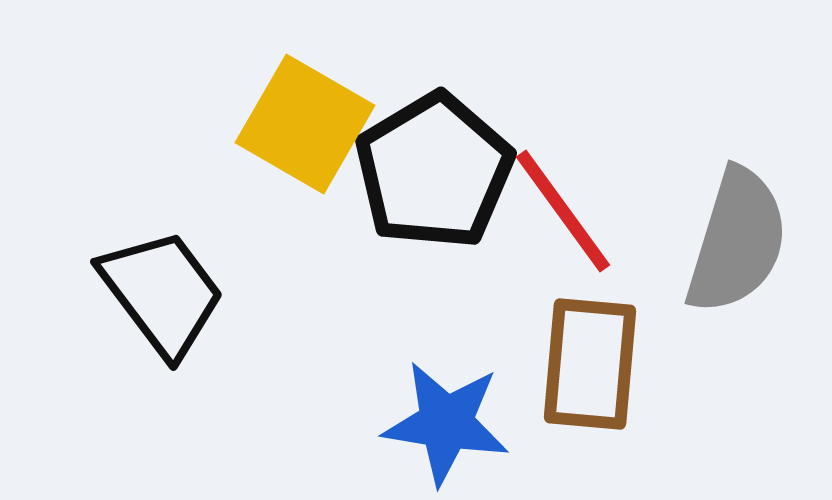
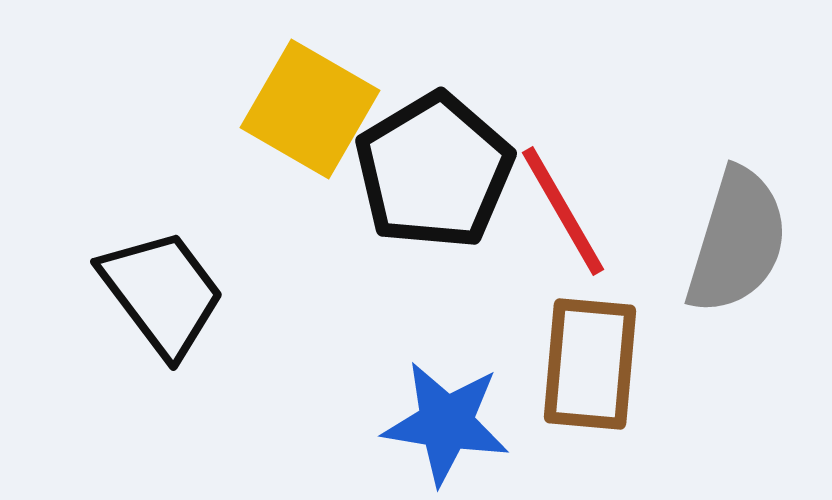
yellow square: moved 5 px right, 15 px up
red line: rotated 6 degrees clockwise
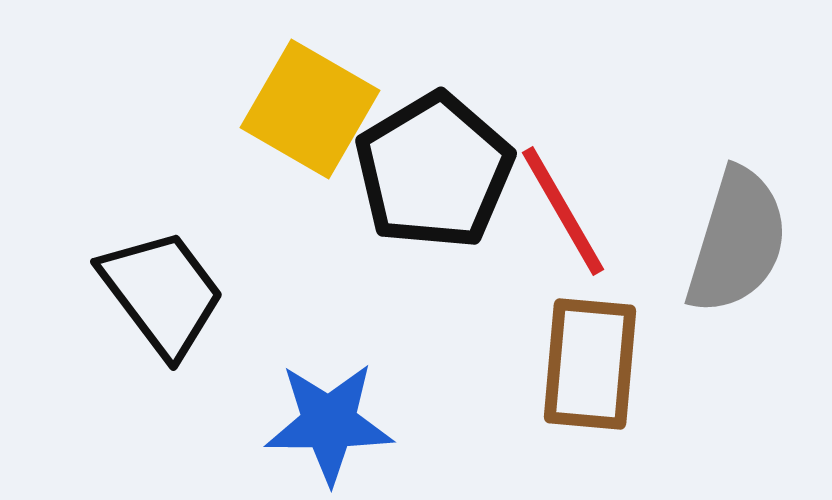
blue star: moved 117 px left; rotated 9 degrees counterclockwise
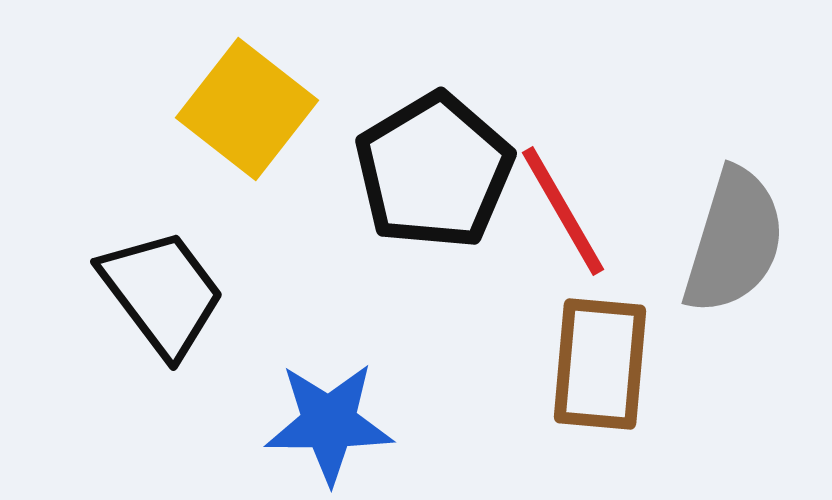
yellow square: moved 63 px left; rotated 8 degrees clockwise
gray semicircle: moved 3 px left
brown rectangle: moved 10 px right
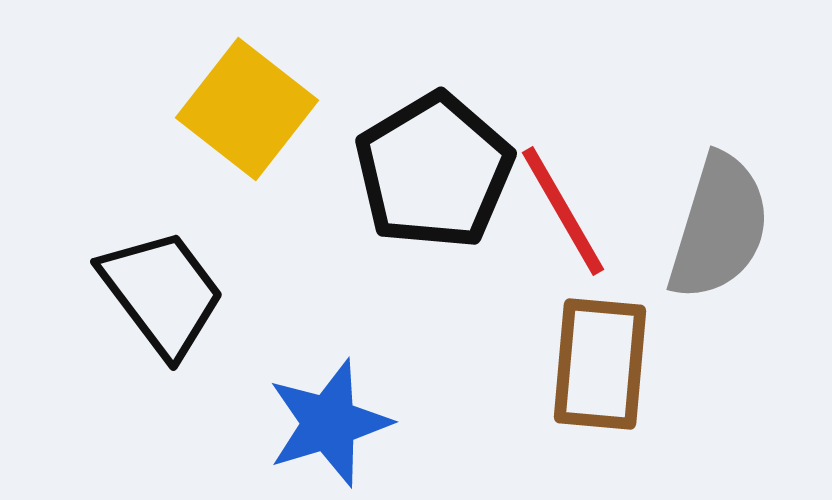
gray semicircle: moved 15 px left, 14 px up
blue star: rotated 17 degrees counterclockwise
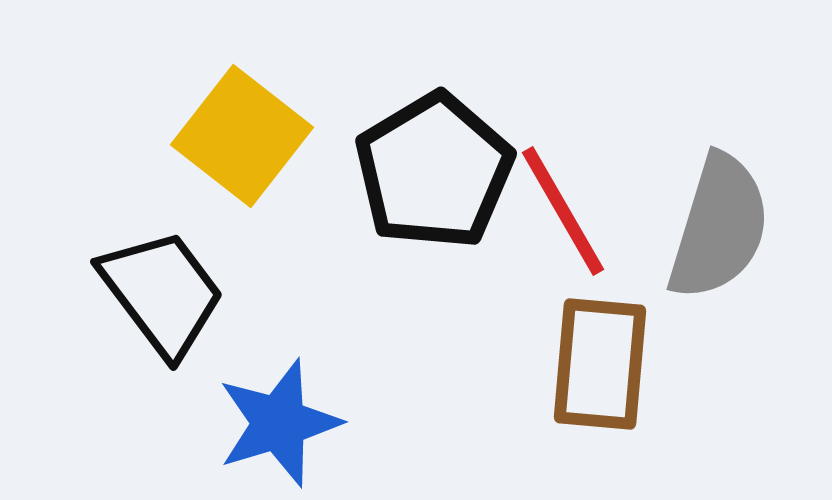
yellow square: moved 5 px left, 27 px down
blue star: moved 50 px left
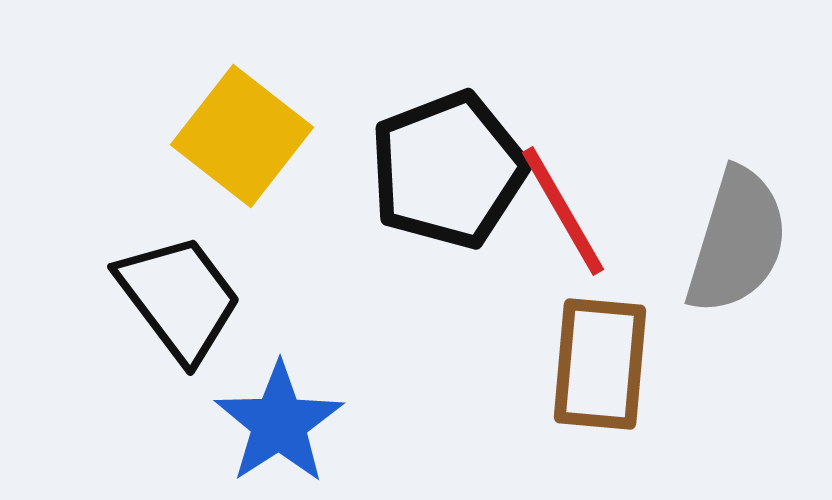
black pentagon: moved 14 px right, 1 px up; rotated 10 degrees clockwise
gray semicircle: moved 18 px right, 14 px down
black trapezoid: moved 17 px right, 5 px down
blue star: rotated 16 degrees counterclockwise
